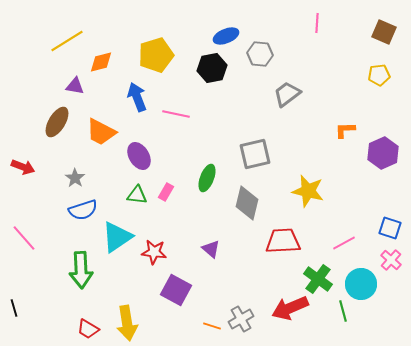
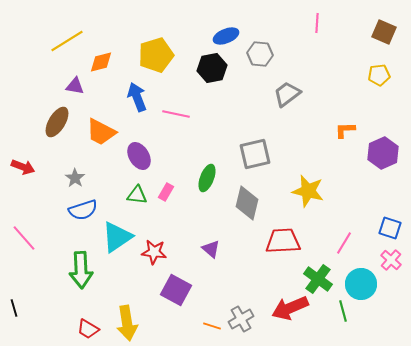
pink line at (344, 243): rotated 30 degrees counterclockwise
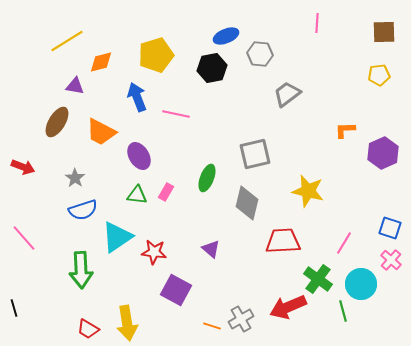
brown square at (384, 32): rotated 25 degrees counterclockwise
red arrow at (290, 308): moved 2 px left, 1 px up
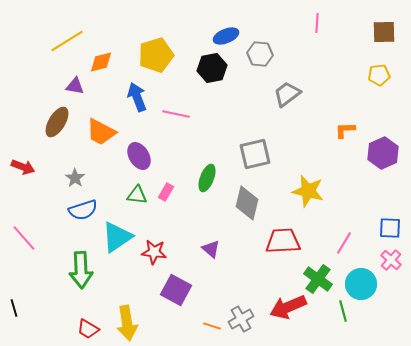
blue square at (390, 228): rotated 15 degrees counterclockwise
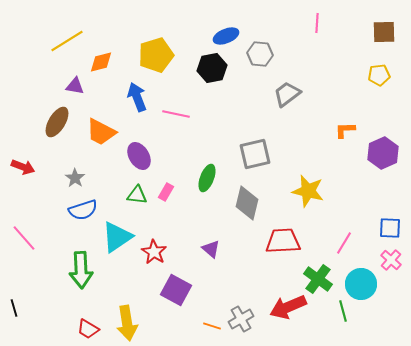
red star at (154, 252): rotated 25 degrees clockwise
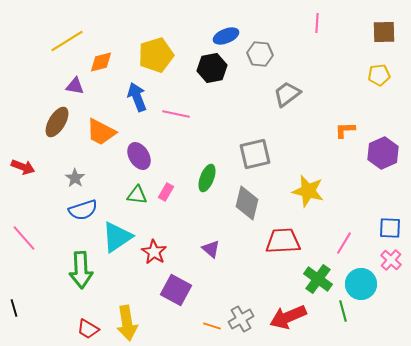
red arrow at (288, 307): moved 10 px down
